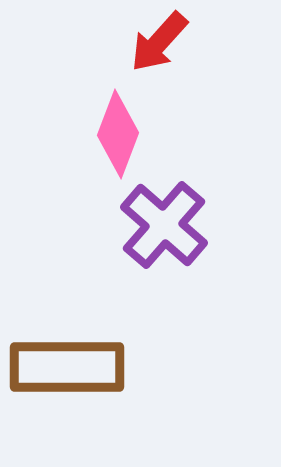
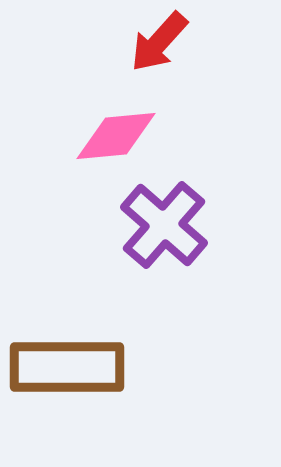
pink diamond: moved 2 px left, 2 px down; rotated 64 degrees clockwise
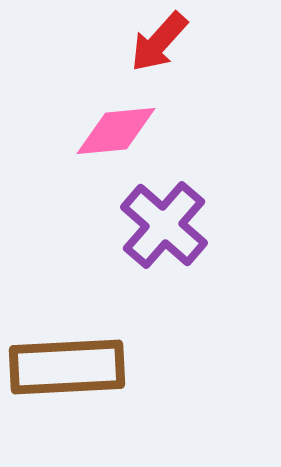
pink diamond: moved 5 px up
brown rectangle: rotated 3 degrees counterclockwise
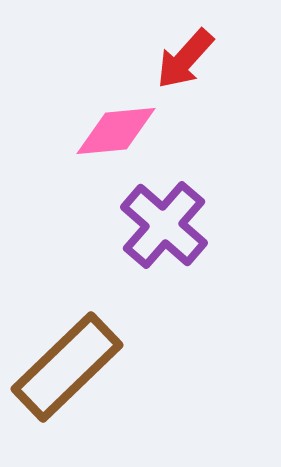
red arrow: moved 26 px right, 17 px down
brown rectangle: rotated 41 degrees counterclockwise
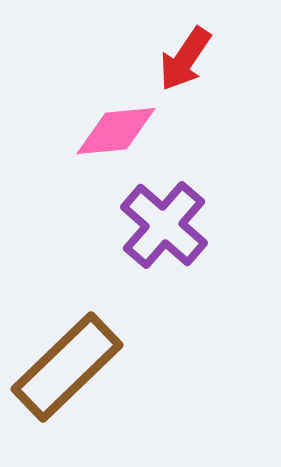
red arrow: rotated 8 degrees counterclockwise
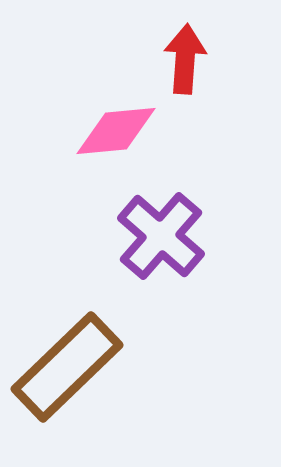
red arrow: rotated 150 degrees clockwise
purple cross: moved 3 px left, 11 px down
